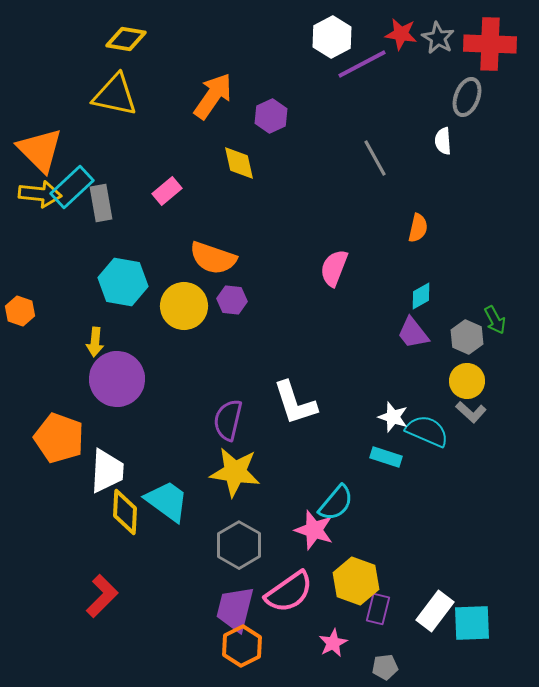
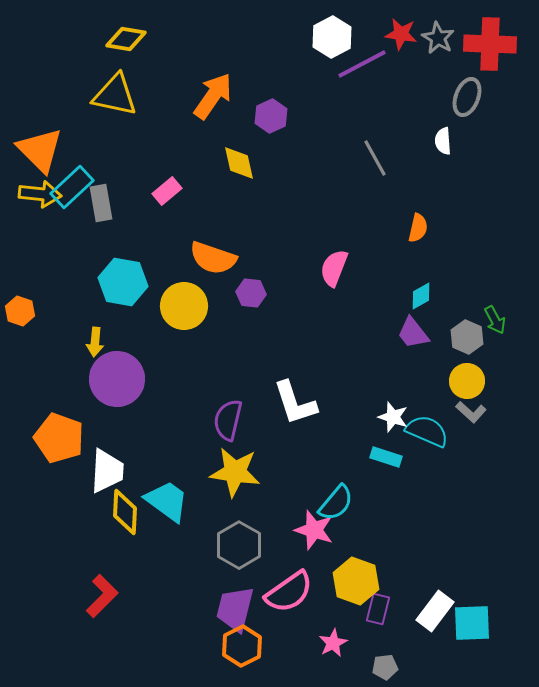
purple hexagon at (232, 300): moved 19 px right, 7 px up
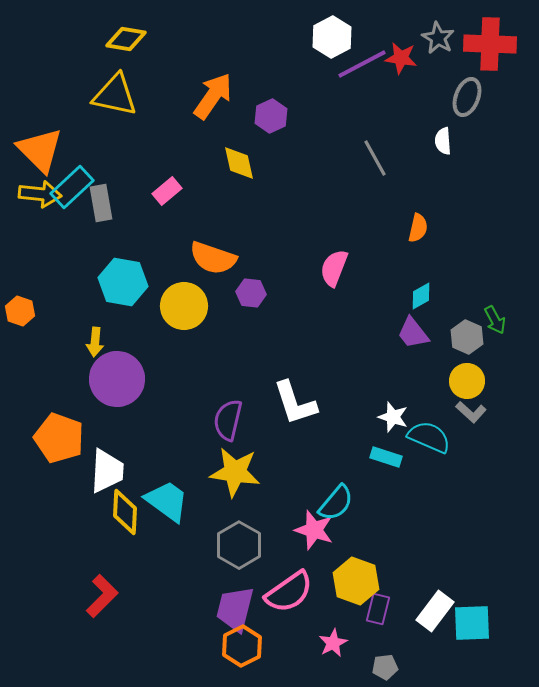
red star at (401, 34): moved 24 px down
cyan semicircle at (427, 431): moved 2 px right, 6 px down
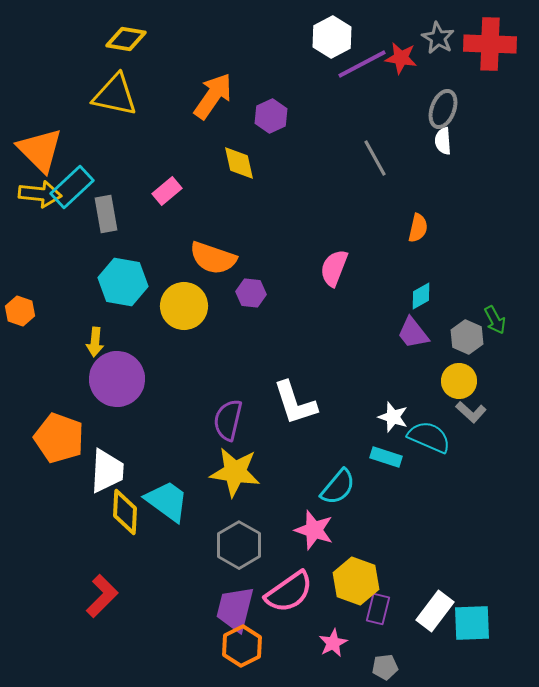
gray ellipse at (467, 97): moved 24 px left, 12 px down
gray rectangle at (101, 203): moved 5 px right, 11 px down
yellow circle at (467, 381): moved 8 px left
cyan semicircle at (336, 503): moved 2 px right, 16 px up
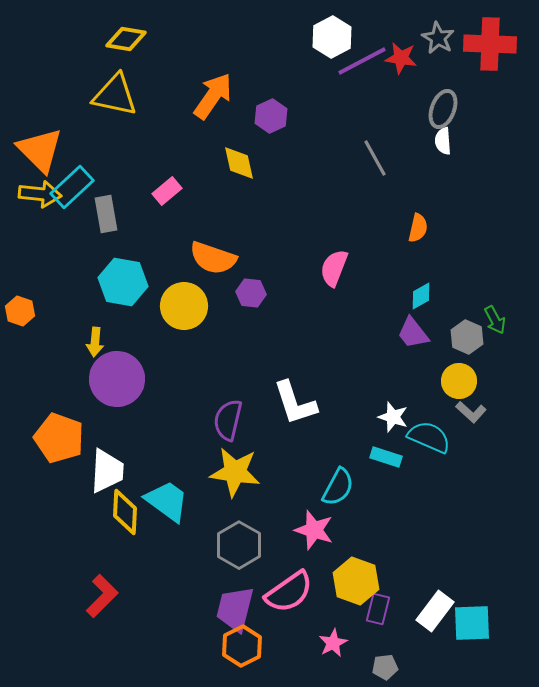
purple line at (362, 64): moved 3 px up
cyan semicircle at (338, 487): rotated 12 degrees counterclockwise
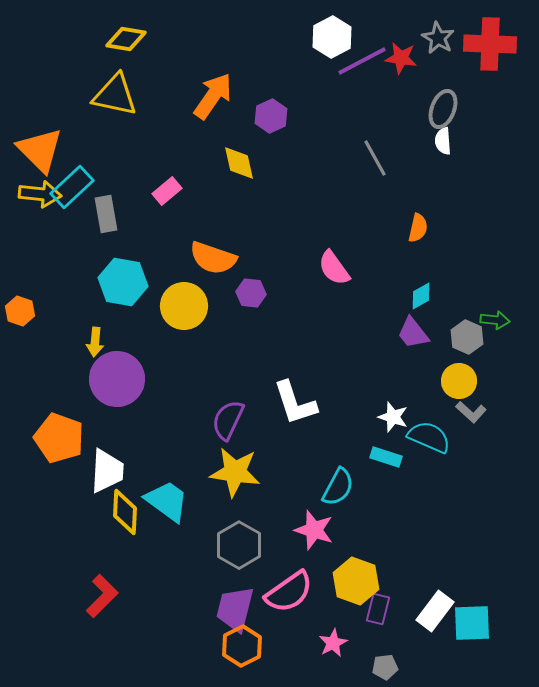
pink semicircle at (334, 268): rotated 57 degrees counterclockwise
green arrow at (495, 320): rotated 56 degrees counterclockwise
purple semicircle at (228, 420): rotated 12 degrees clockwise
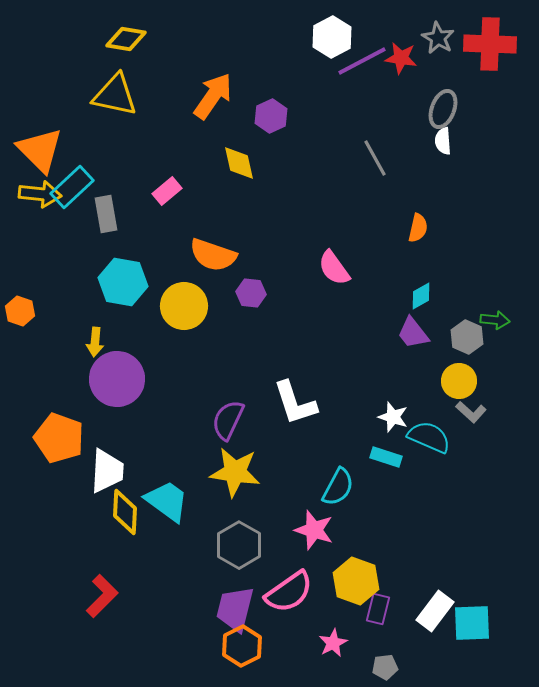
orange semicircle at (213, 258): moved 3 px up
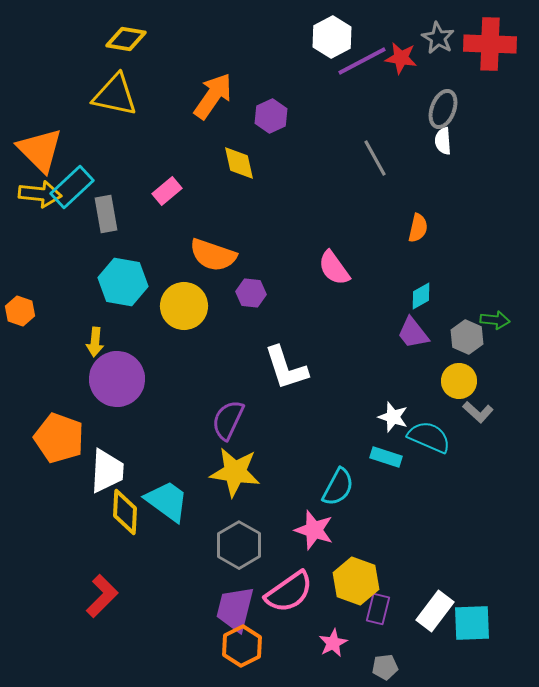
white L-shape at (295, 403): moved 9 px left, 35 px up
gray L-shape at (471, 412): moved 7 px right
